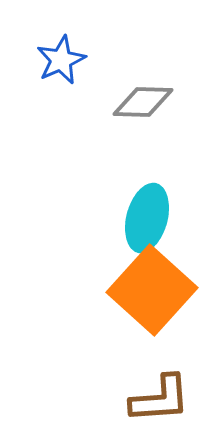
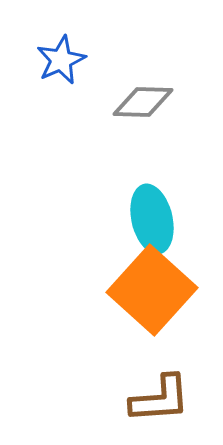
cyan ellipse: moved 5 px right, 1 px down; rotated 28 degrees counterclockwise
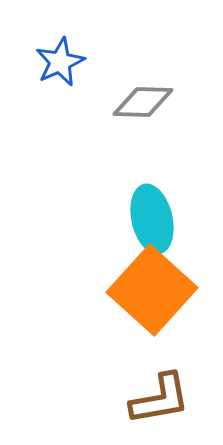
blue star: moved 1 px left, 2 px down
brown L-shape: rotated 6 degrees counterclockwise
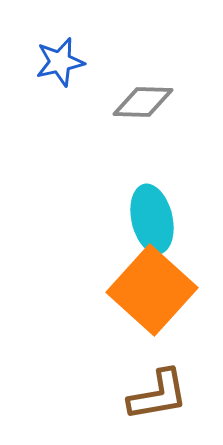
blue star: rotated 12 degrees clockwise
brown L-shape: moved 2 px left, 4 px up
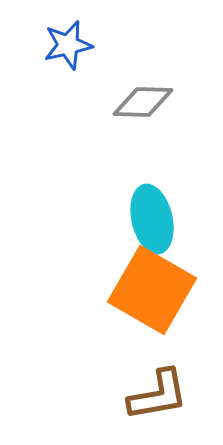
blue star: moved 8 px right, 17 px up
orange square: rotated 12 degrees counterclockwise
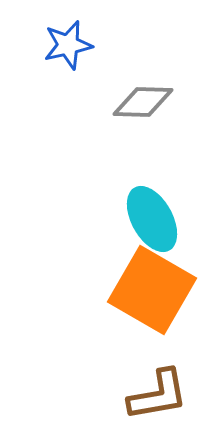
cyan ellipse: rotated 16 degrees counterclockwise
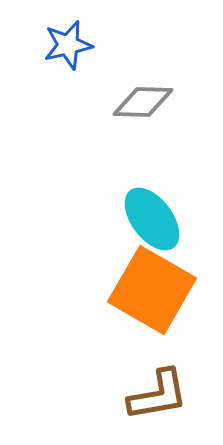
cyan ellipse: rotated 8 degrees counterclockwise
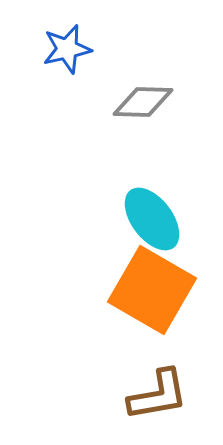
blue star: moved 1 px left, 4 px down
